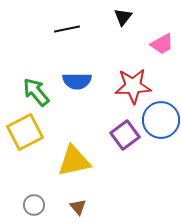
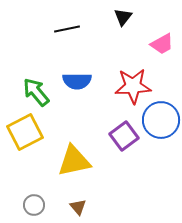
purple square: moved 1 px left, 1 px down
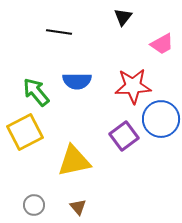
black line: moved 8 px left, 3 px down; rotated 20 degrees clockwise
blue circle: moved 1 px up
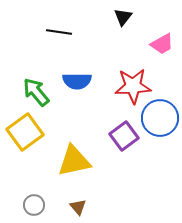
blue circle: moved 1 px left, 1 px up
yellow square: rotated 9 degrees counterclockwise
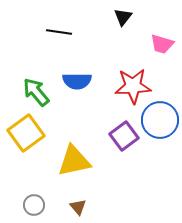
pink trapezoid: rotated 45 degrees clockwise
blue circle: moved 2 px down
yellow square: moved 1 px right, 1 px down
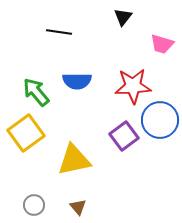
yellow triangle: moved 1 px up
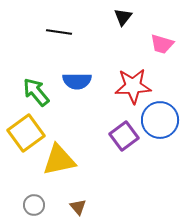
yellow triangle: moved 15 px left
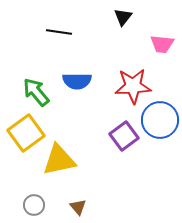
pink trapezoid: rotated 10 degrees counterclockwise
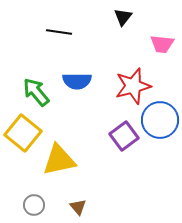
red star: rotated 12 degrees counterclockwise
yellow square: moved 3 px left; rotated 15 degrees counterclockwise
